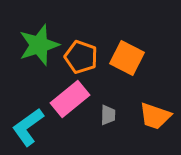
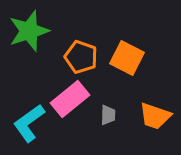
green star: moved 10 px left, 14 px up
cyan L-shape: moved 1 px right, 4 px up
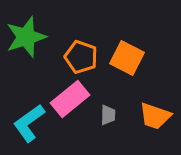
green star: moved 3 px left, 6 px down
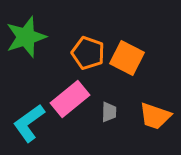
orange pentagon: moved 7 px right, 4 px up
gray trapezoid: moved 1 px right, 3 px up
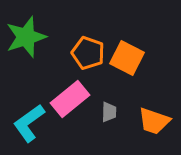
orange trapezoid: moved 1 px left, 5 px down
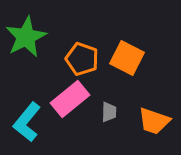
green star: rotated 9 degrees counterclockwise
orange pentagon: moved 6 px left, 6 px down
cyan L-shape: moved 2 px left, 1 px up; rotated 15 degrees counterclockwise
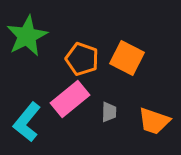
green star: moved 1 px right, 1 px up
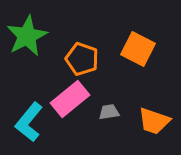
orange square: moved 11 px right, 9 px up
gray trapezoid: rotated 100 degrees counterclockwise
cyan L-shape: moved 2 px right
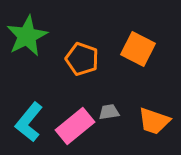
pink rectangle: moved 5 px right, 27 px down
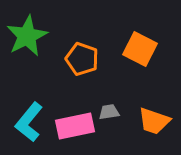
orange square: moved 2 px right
pink rectangle: rotated 27 degrees clockwise
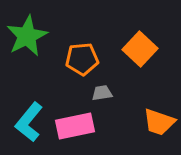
orange square: rotated 16 degrees clockwise
orange pentagon: rotated 24 degrees counterclockwise
gray trapezoid: moved 7 px left, 19 px up
orange trapezoid: moved 5 px right, 1 px down
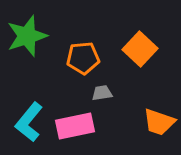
green star: rotated 9 degrees clockwise
orange pentagon: moved 1 px right, 1 px up
